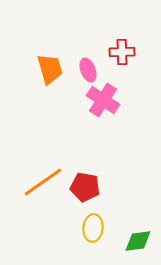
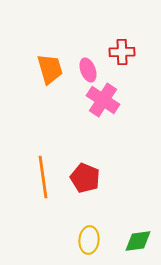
orange line: moved 5 px up; rotated 63 degrees counterclockwise
red pentagon: moved 9 px up; rotated 12 degrees clockwise
yellow ellipse: moved 4 px left, 12 px down
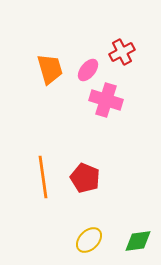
red cross: rotated 25 degrees counterclockwise
pink ellipse: rotated 60 degrees clockwise
pink cross: moved 3 px right; rotated 16 degrees counterclockwise
yellow ellipse: rotated 40 degrees clockwise
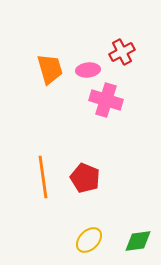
pink ellipse: rotated 45 degrees clockwise
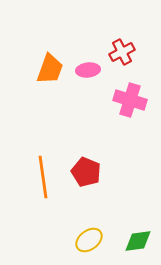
orange trapezoid: rotated 36 degrees clockwise
pink cross: moved 24 px right
red pentagon: moved 1 px right, 6 px up
yellow ellipse: rotated 8 degrees clockwise
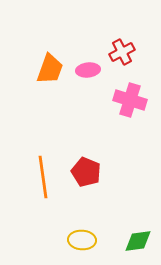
yellow ellipse: moved 7 px left; rotated 40 degrees clockwise
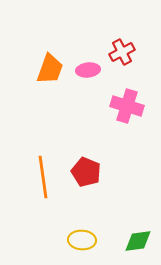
pink cross: moved 3 px left, 6 px down
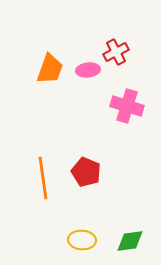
red cross: moved 6 px left
orange line: moved 1 px down
green diamond: moved 8 px left
